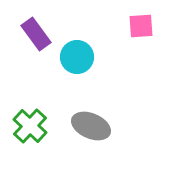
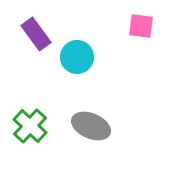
pink square: rotated 12 degrees clockwise
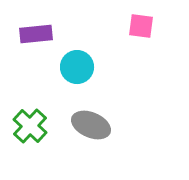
purple rectangle: rotated 60 degrees counterclockwise
cyan circle: moved 10 px down
gray ellipse: moved 1 px up
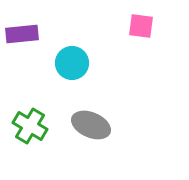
purple rectangle: moved 14 px left
cyan circle: moved 5 px left, 4 px up
green cross: rotated 12 degrees counterclockwise
